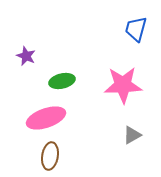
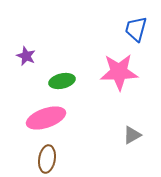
pink star: moved 4 px left, 13 px up
brown ellipse: moved 3 px left, 3 px down
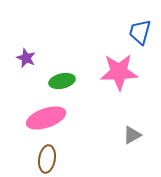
blue trapezoid: moved 4 px right, 3 px down
purple star: moved 2 px down
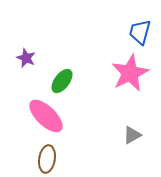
pink star: moved 11 px right, 1 px down; rotated 24 degrees counterclockwise
green ellipse: rotated 40 degrees counterclockwise
pink ellipse: moved 2 px up; rotated 63 degrees clockwise
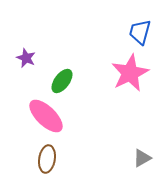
gray triangle: moved 10 px right, 23 px down
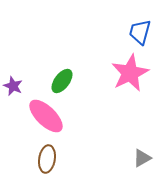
purple star: moved 13 px left, 28 px down
